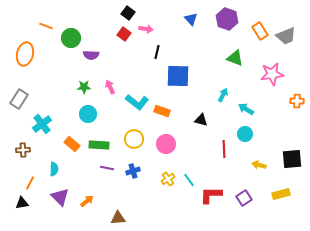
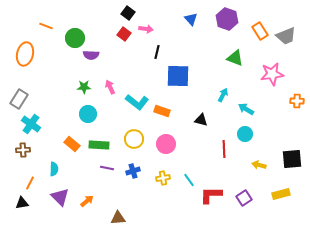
green circle at (71, 38): moved 4 px right
cyan cross at (42, 124): moved 11 px left; rotated 18 degrees counterclockwise
yellow cross at (168, 179): moved 5 px left, 1 px up; rotated 24 degrees clockwise
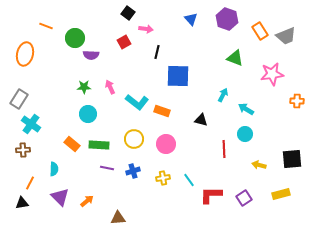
red square at (124, 34): moved 8 px down; rotated 24 degrees clockwise
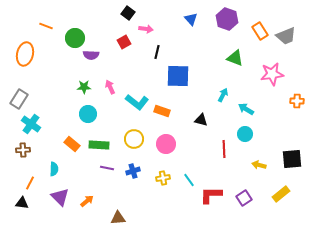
yellow rectangle at (281, 194): rotated 24 degrees counterclockwise
black triangle at (22, 203): rotated 16 degrees clockwise
